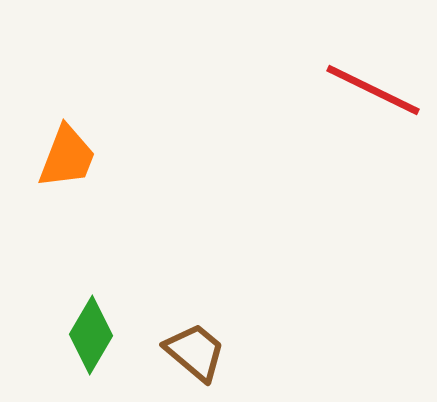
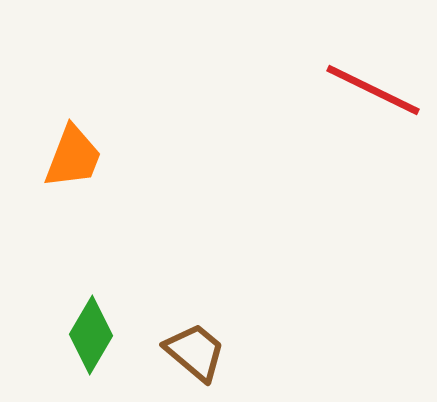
orange trapezoid: moved 6 px right
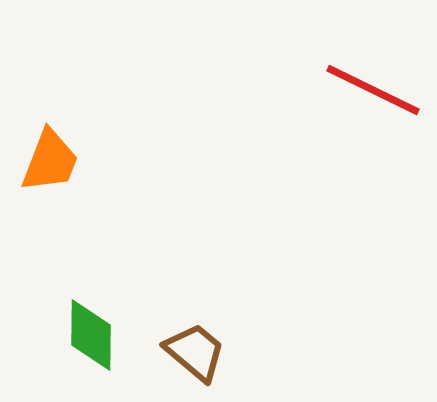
orange trapezoid: moved 23 px left, 4 px down
green diamond: rotated 30 degrees counterclockwise
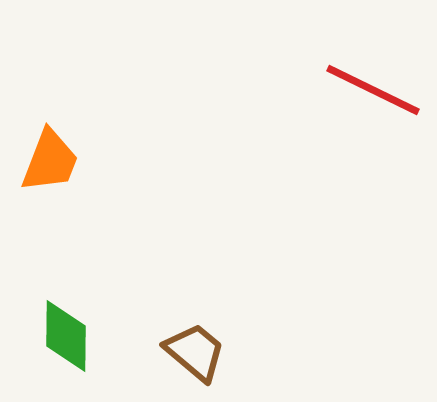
green diamond: moved 25 px left, 1 px down
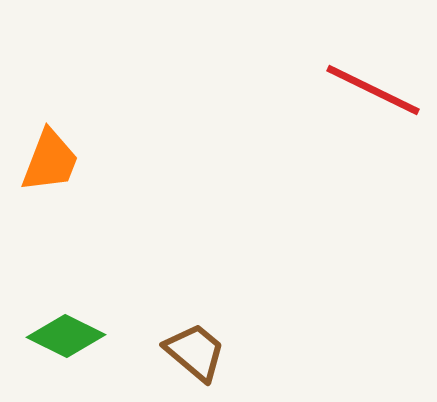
green diamond: rotated 64 degrees counterclockwise
